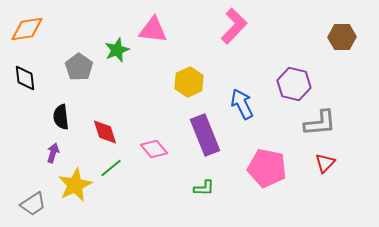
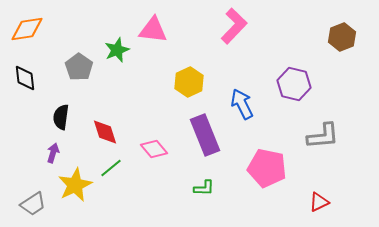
brown hexagon: rotated 20 degrees counterclockwise
black semicircle: rotated 15 degrees clockwise
gray L-shape: moved 3 px right, 13 px down
red triangle: moved 6 px left, 39 px down; rotated 20 degrees clockwise
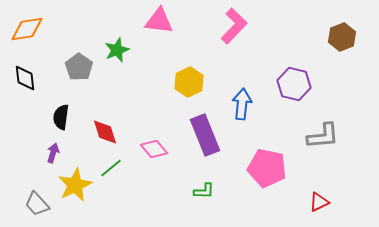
pink triangle: moved 6 px right, 9 px up
blue arrow: rotated 32 degrees clockwise
green L-shape: moved 3 px down
gray trapezoid: moved 4 px right; rotated 80 degrees clockwise
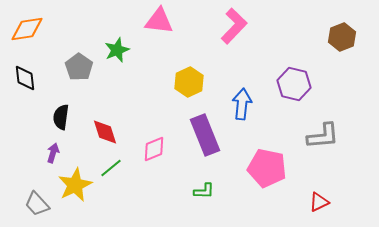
pink diamond: rotated 72 degrees counterclockwise
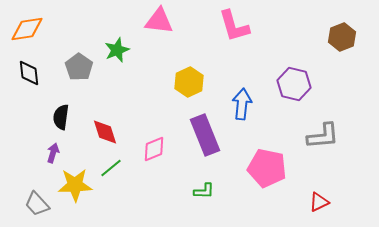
pink L-shape: rotated 120 degrees clockwise
black diamond: moved 4 px right, 5 px up
yellow star: rotated 24 degrees clockwise
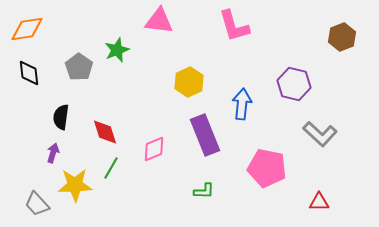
gray L-shape: moved 3 px left, 2 px up; rotated 48 degrees clockwise
green line: rotated 20 degrees counterclockwise
red triangle: rotated 25 degrees clockwise
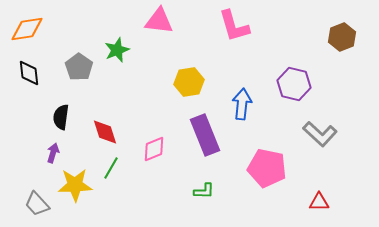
yellow hexagon: rotated 16 degrees clockwise
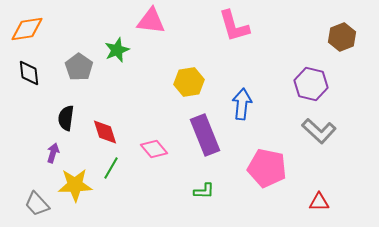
pink triangle: moved 8 px left
purple hexagon: moved 17 px right
black semicircle: moved 5 px right, 1 px down
gray L-shape: moved 1 px left, 3 px up
pink diamond: rotated 72 degrees clockwise
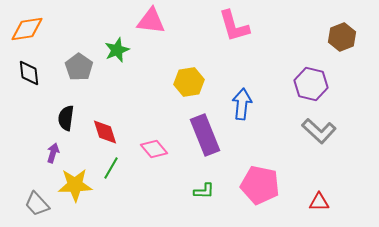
pink pentagon: moved 7 px left, 17 px down
